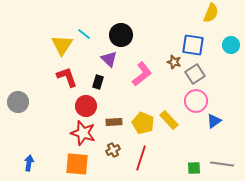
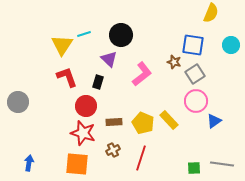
cyan line: rotated 56 degrees counterclockwise
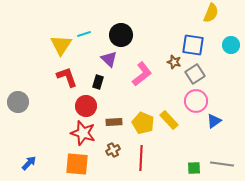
yellow triangle: moved 1 px left
red line: rotated 15 degrees counterclockwise
blue arrow: rotated 35 degrees clockwise
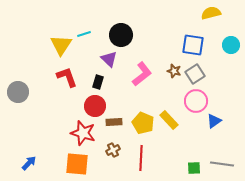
yellow semicircle: rotated 126 degrees counterclockwise
brown star: moved 9 px down
gray circle: moved 10 px up
red circle: moved 9 px right
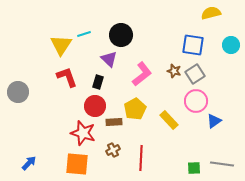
yellow pentagon: moved 8 px left, 14 px up; rotated 20 degrees clockwise
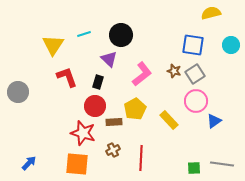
yellow triangle: moved 8 px left
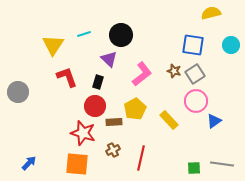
red line: rotated 10 degrees clockwise
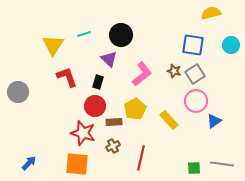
brown cross: moved 4 px up
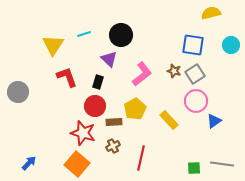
orange square: rotated 35 degrees clockwise
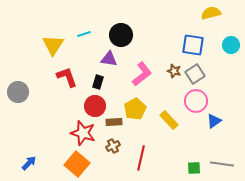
purple triangle: rotated 36 degrees counterclockwise
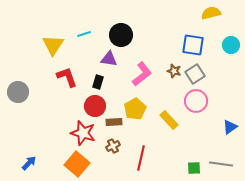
blue triangle: moved 16 px right, 6 px down
gray line: moved 1 px left
